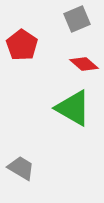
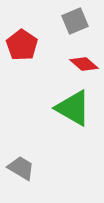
gray square: moved 2 px left, 2 px down
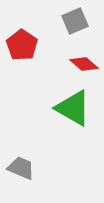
gray trapezoid: rotated 8 degrees counterclockwise
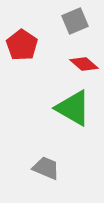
gray trapezoid: moved 25 px right
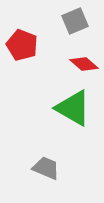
red pentagon: rotated 12 degrees counterclockwise
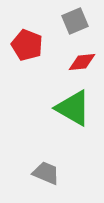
red pentagon: moved 5 px right
red diamond: moved 2 px left, 2 px up; rotated 48 degrees counterclockwise
gray trapezoid: moved 5 px down
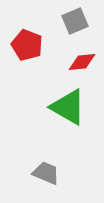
green triangle: moved 5 px left, 1 px up
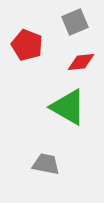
gray square: moved 1 px down
red diamond: moved 1 px left
gray trapezoid: moved 9 px up; rotated 12 degrees counterclockwise
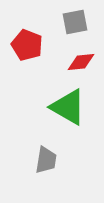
gray square: rotated 12 degrees clockwise
gray trapezoid: moved 4 px up; rotated 88 degrees clockwise
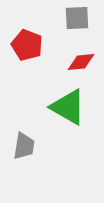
gray square: moved 2 px right, 4 px up; rotated 8 degrees clockwise
gray trapezoid: moved 22 px left, 14 px up
